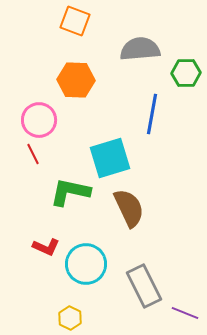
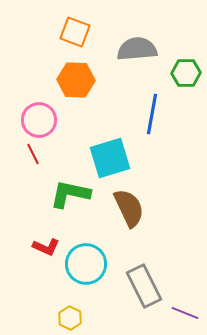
orange square: moved 11 px down
gray semicircle: moved 3 px left
green L-shape: moved 2 px down
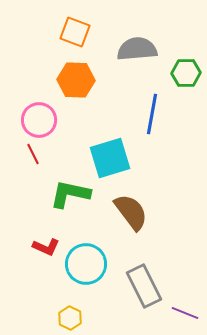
brown semicircle: moved 2 px right, 4 px down; rotated 12 degrees counterclockwise
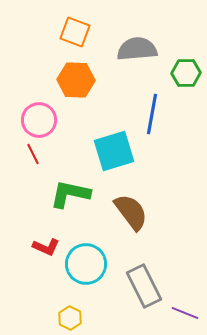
cyan square: moved 4 px right, 7 px up
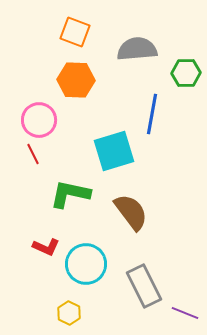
yellow hexagon: moved 1 px left, 5 px up
